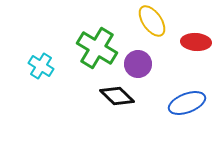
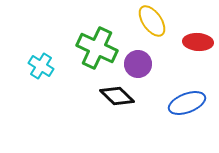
red ellipse: moved 2 px right
green cross: rotated 6 degrees counterclockwise
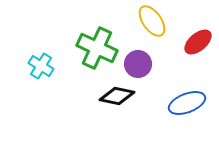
red ellipse: rotated 44 degrees counterclockwise
black diamond: rotated 32 degrees counterclockwise
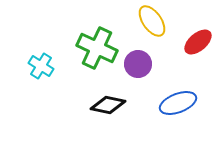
black diamond: moved 9 px left, 9 px down
blue ellipse: moved 9 px left
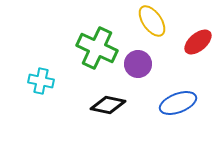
cyan cross: moved 15 px down; rotated 20 degrees counterclockwise
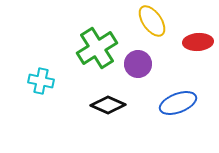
red ellipse: rotated 36 degrees clockwise
green cross: rotated 33 degrees clockwise
black diamond: rotated 12 degrees clockwise
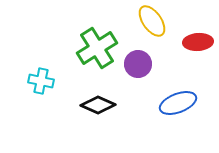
black diamond: moved 10 px left
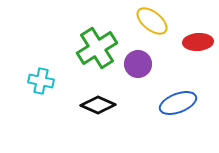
yellow ellipse: rotated 16 degrees counterclockwise
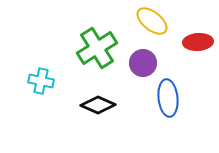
purple circle: moved 5 px right, 1 px up
blue ellipse: moved 10 px left, 5 px up; rotated 75 degrees counterclockwise
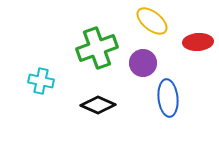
green cross: rotated 12 degrees clockwise
